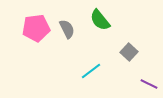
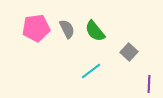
green semicircle: moved 5 px left, 11 px down
purple line: rotated 66 degrees clockwise
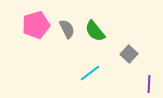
pink pentagon: moved 3 px up; rotated 8 degrees counterclockwise
gray square: moved 2 px down
cyan line: moved 1 px left, 2 px down
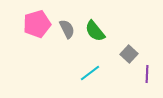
pink pentagon: moved 1 px right, 1 px up
purple line: moved 2 px left, 10 px up
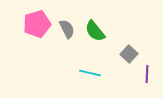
cyan line: rotated 50 degrees clockwise
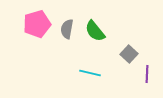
gray semicircle: rotated 144 degrees counterclockwise
